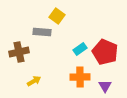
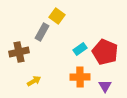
gray rectangle: rotated 66 degrees counterclockwise
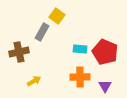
cyan rectangle: rotated 40 degrees clockwise
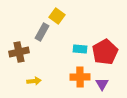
red pentagon: rotated 20 degrees clockwise
yellow arrow: rotated 24 degrees clockwise
purple triangle: moved 3 px left, 2 px up
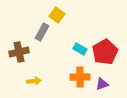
yellow square: moved 1 px up
cyan rectangle: rotated 24 degrees clockwise
purple triangle: rotated 40 degrees clockwise
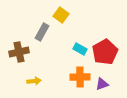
yellow square: moved 4 px right
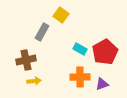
brown cross: moved 7 px right, 8 px down
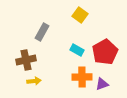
yellow square: moved 19 px right
cyan rectangle: moved 3 px left, 1 px down
orange cross: moved 2 px right
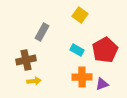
red pentagon: moved 2 px up
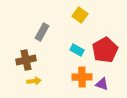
purple triangle: rotated 40 degrees clockwise
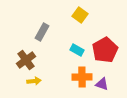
brown cross: rotated 24 degrees counterclockwise
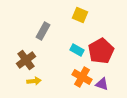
yellow square: rotated 14 degrees counterclockwise
gray rectangle: moved 1 px right, 1 px up
red pentagon: moved 4 px left, 1 px down
orange cross: rotated 30 degrees clockwise
